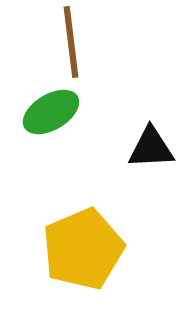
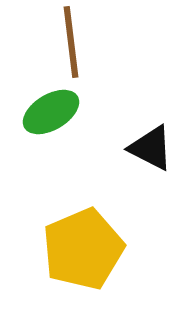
black triangle: rotated 30 degrees clockwise
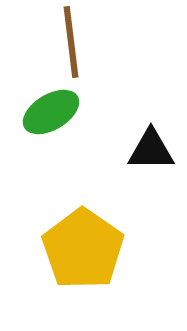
black triangle: moved 2 px down; rotated 27 degrees counterclockwise
yellow pentagon: rotated 14 degrees counterclockwise
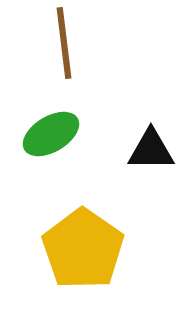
brown line: moved 7 px left, 1 px down
green ellipse: moved 22 px down
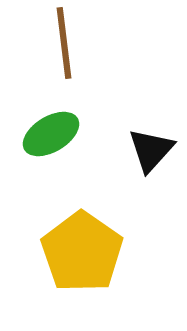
black triangle: rotated 48 degrees counterclockwise
yellow pentagon: moved 1 px left, 3 px down
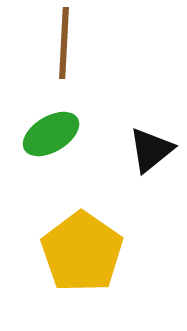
brown line: rotated 10 degrees clockwise
black triangle: rotated 9 degrees clockwise
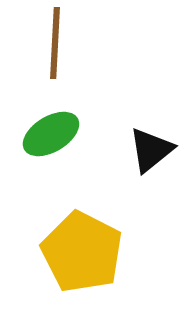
brown line: moved 9 px left
yellow pentagon: rotated 8 degrees counterclockwise
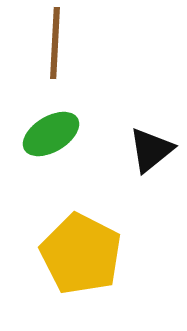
yellow pentagon: moved 1 px left, 2 px down
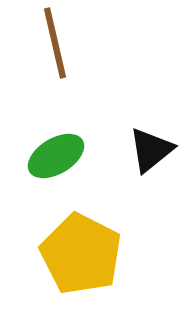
brown line: rotated 16 degrees counterclockwise
green ellipse: moved 5 px right, 22 px down
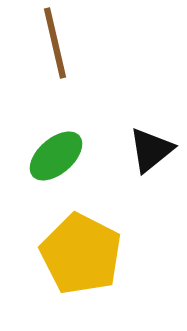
green ellipse: rotated 10 degrees counterclockwise
